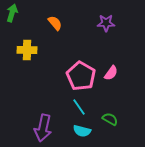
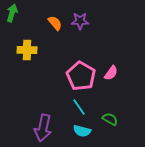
purple star: moved 26 px left, 2 px up
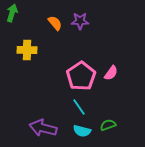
pink pentagon: rotated 8 degrees clockwise
green semicircle: moved 2 px left, 6 px down; rotated 49 degrees counterclockwise
purple arrow: rotated 92 degrees clockwise
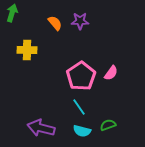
purple arrow: moved 2 px left
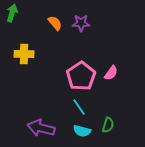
purple star: moved 1 px right, 2 px down
yellow cross: moved 3 px left, 4 px down
green semicircle: rotated 126 degrees clockwise
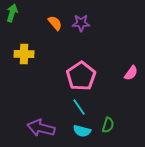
pink semicircle: moved 20 px right
